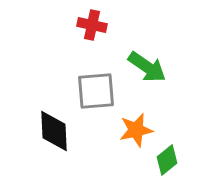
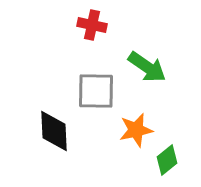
gray square: rotated 6 degrees clockwise
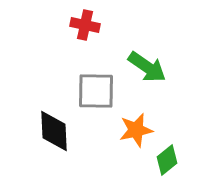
red cross: moved 7 px left
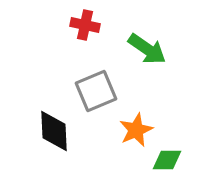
green arrow: moved 18 px up
gray square: rotated 24 degrees counterclockwise
orange star: rotated 12 degrees counterclockwise
green diamond: rotated 40 degrees clockwise
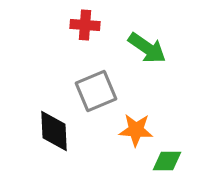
red cross: rotated 8 degrees counterclockwise
green arrow: moved 1 px up
orange star: rotated 28 degrees clockwise
green diamond: moved 1 px down
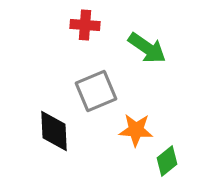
green diamond: rotated 40 degrees counterclockwise
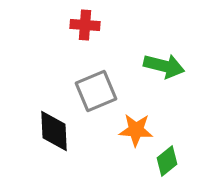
green arrow: moved 17 px right, 18 px down; rotated 21 degrees counterclockwise
